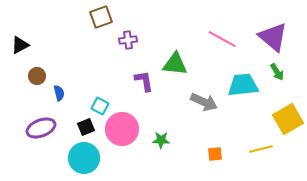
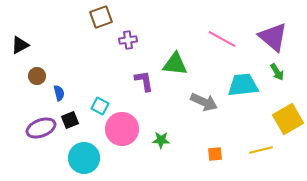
black square: moved 16 px left, 7 px up
yellow line: moved 1 px down
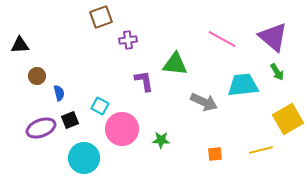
black triangle: rotated 24 degrees clockwise
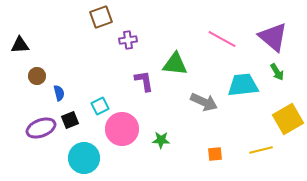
cyan square: rotated 36 degrees clockwise
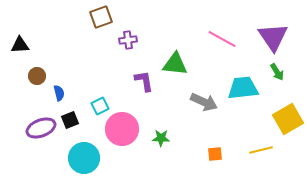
purple triangle: rotated 16 degrees clockwise
cyan trapezoid: moved 3 px down
green star: moved 2 px up
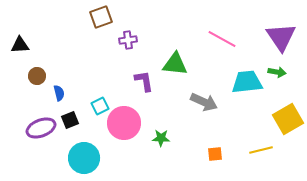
purple triangle: moved 8 px right
green arrow: rotated 48 degrees counterclockwise
cyan trapezoid: moved 4 px right, 6 px up
pink circle: moved 2 px right, 6 px up
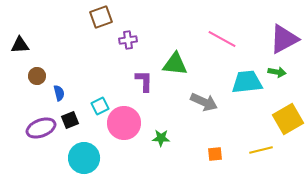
purple triangle: moved 3 px right, 2 px down; rotated 36 degrees clockwise
purple L-shape: rotated 10 degrees clockwise
